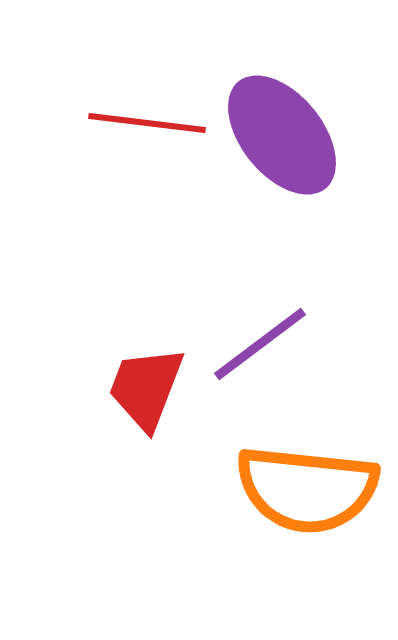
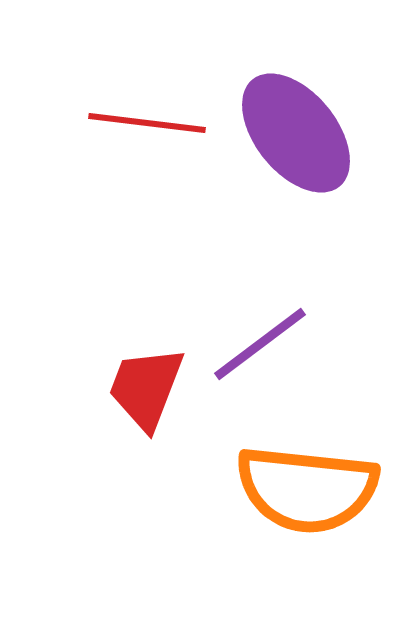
purple ellipse: moved 14 px right, 2 px up
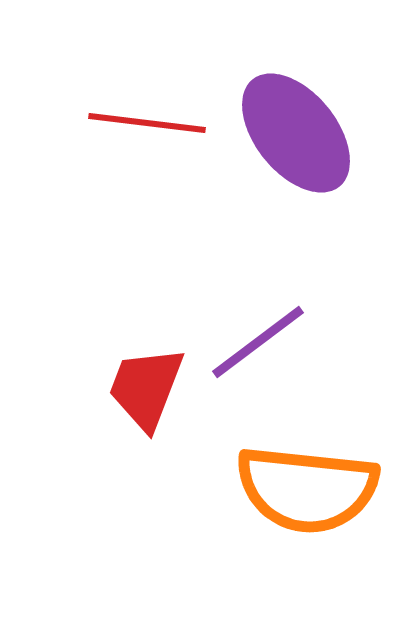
purple line: moved 2 px left, 2 px up
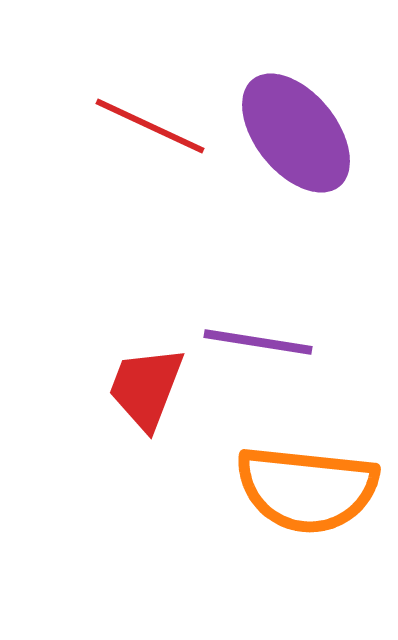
red line: moved 3 px right, 3 px down; rotated 18 degrees clockwise
purple line: rotated 46 degrees clockwise
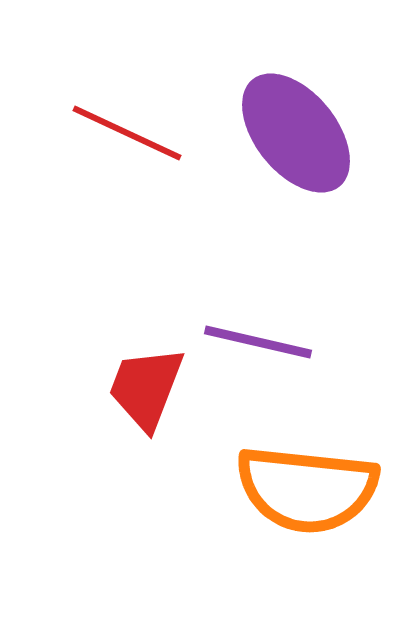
red line: moved 23 px left, 7 px down
purple line: rotated 4 degrees clockwise
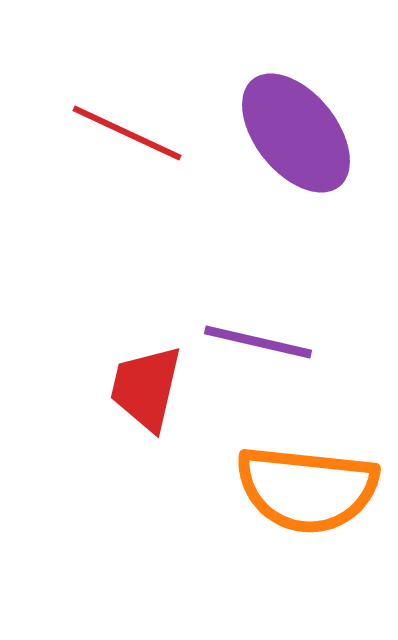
red trapezoid: rotated 8 degrees counterclockwise
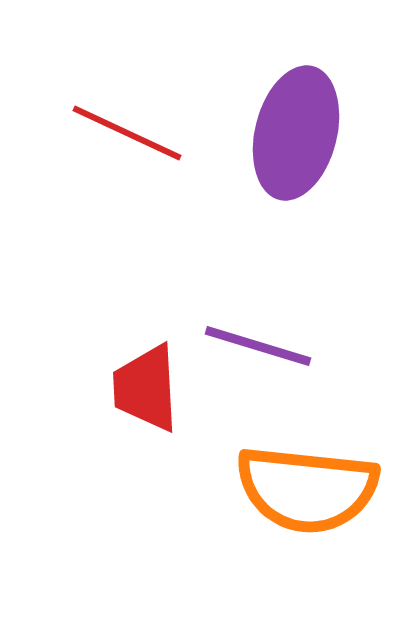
purple ellipse: rotated 53 degrees clockwise
purple line: moved 4 px down; rotated 4 degrees clockwise
red trapezoid: rotated 16 degrees counterclockwise
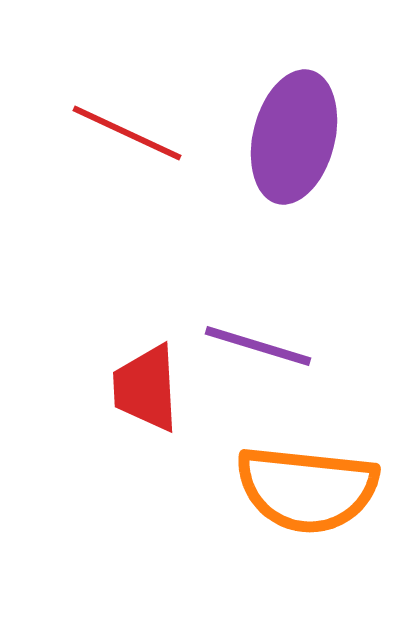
purple ellipse: moved 2 px left, 4 px down
